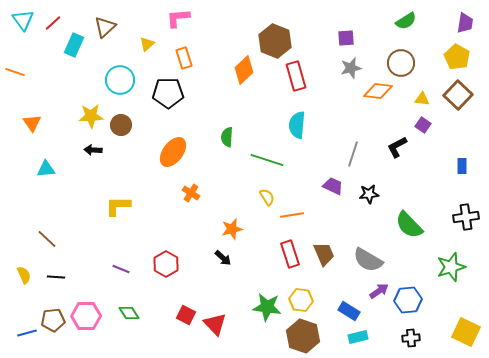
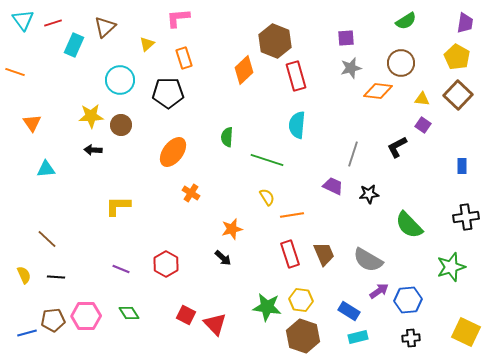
red line at (53, 23): rotated 24 degrees clockwise
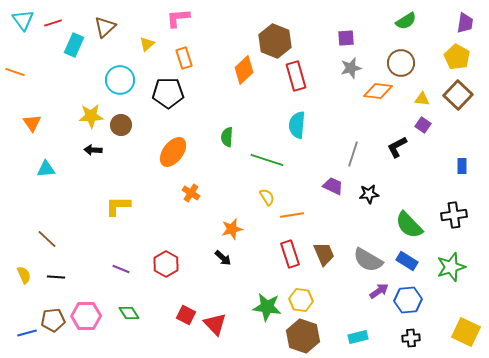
black cross at (466, 217): moved 12 px left, 2 px up
blue rectangle at (349, 311): moved 58 px right, 50 px up
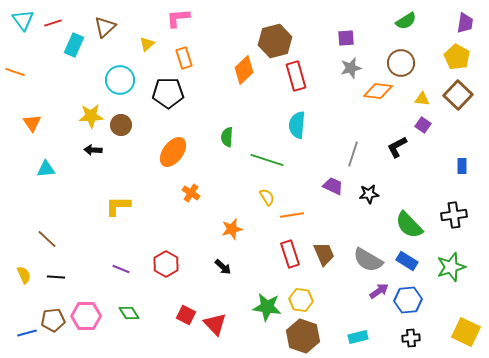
brown hexagon at (275, 41): rotated 24 degrees clockwise
black arrow at (223, 258): moved 9 px down
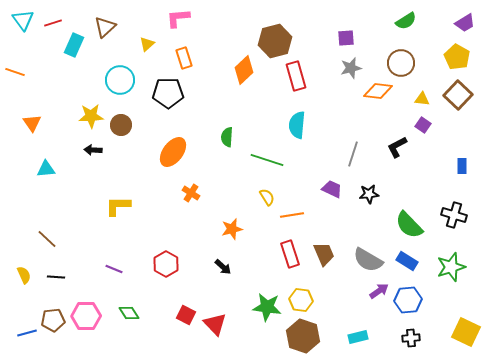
purple trapezoid at (465, 23): rotated 50 degrees clockwise
purple trapezoid at (333, 186): moved 1 px left, 3 px down
black cross at (454, 215): rotated 25 degrees clockwise
purple line at (121, 269): moved 7 px left
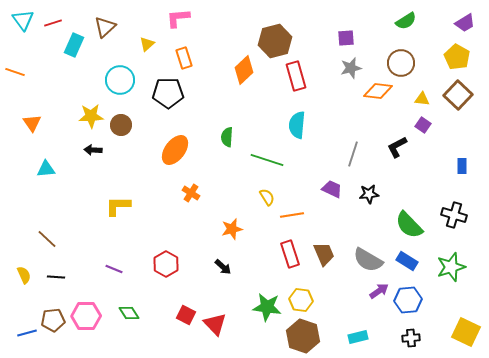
orange ellipse at (173, 152): moved 2 px right, 2 px up
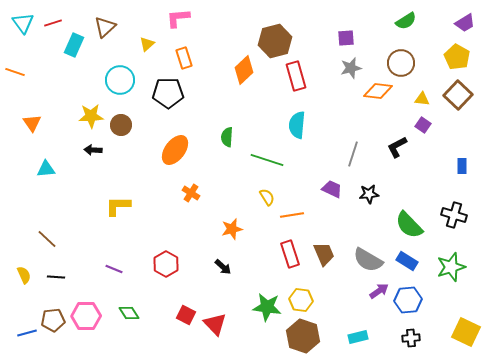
cyan triangle at (23, 20): moved 3 px down
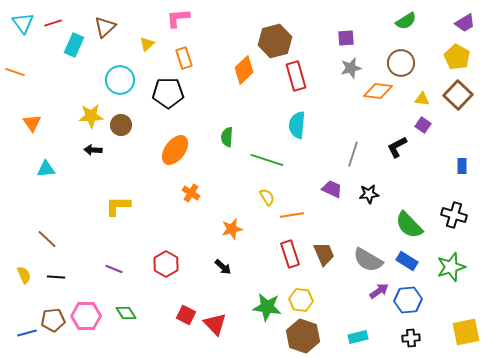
green diamond at (129, 313): moved 3 px left
yellow square at (466, 332): rotated 36 degrees counterclockwise
